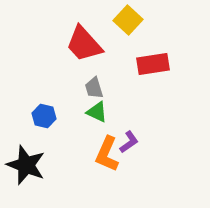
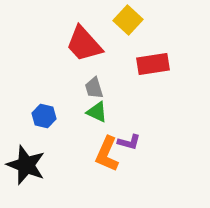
purple L-shape: rotated 50 degrees clockwise
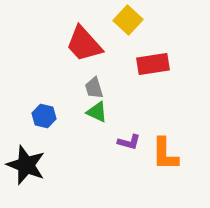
orange L-shape: moved 58 px right; rotated 24 degrees counterclockwise
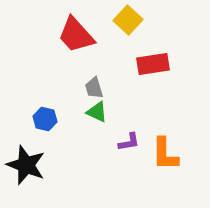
red trapezoid: moved 8 px left, 9 px up
blue hexagon: moved 1 px right, 3 px down
purple L-shape: rotated 25 degrees counterclockwise
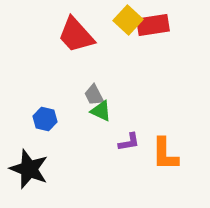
red rectangle: moved 39 px up
gray trapezoid: moved 7 px down; rotated 10 degrees counterclockwise
green triangle: moved 4 px right, 1 px up
black star: moved 3 px right, 4 px down
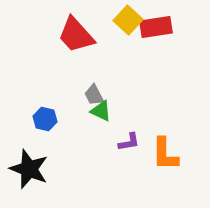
red rectangle: moved 3 px right, 2 px down
